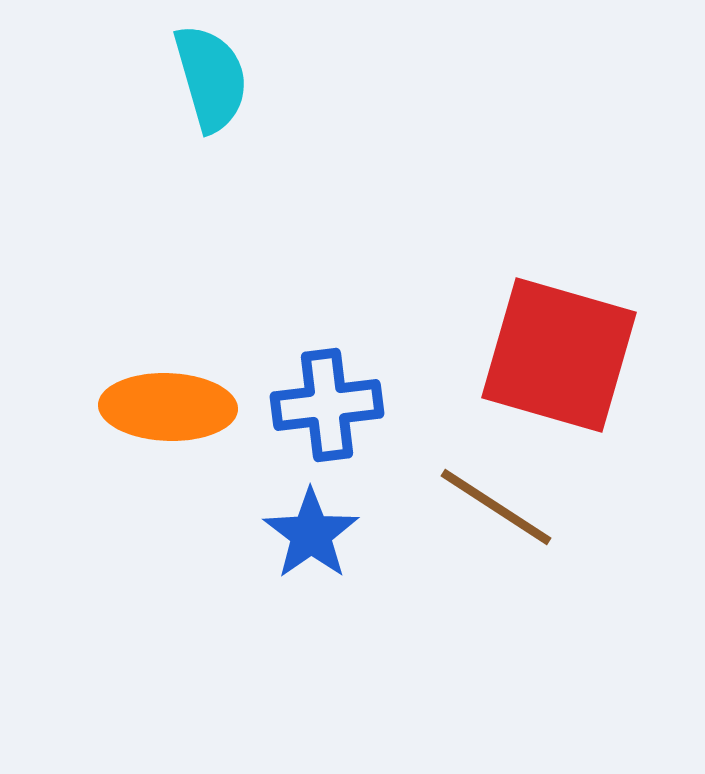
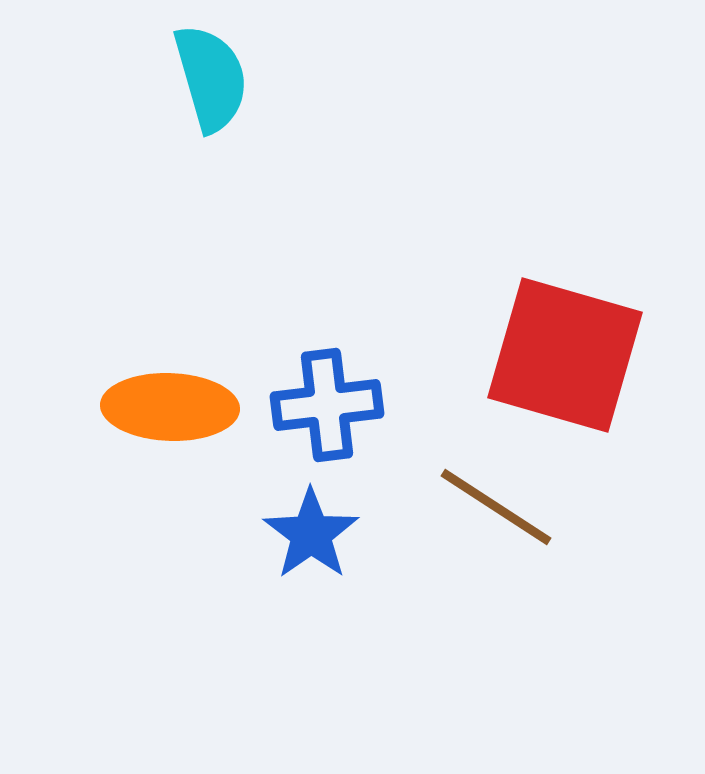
red square: moved 6 px right
orange ellipse: moved 2 px right
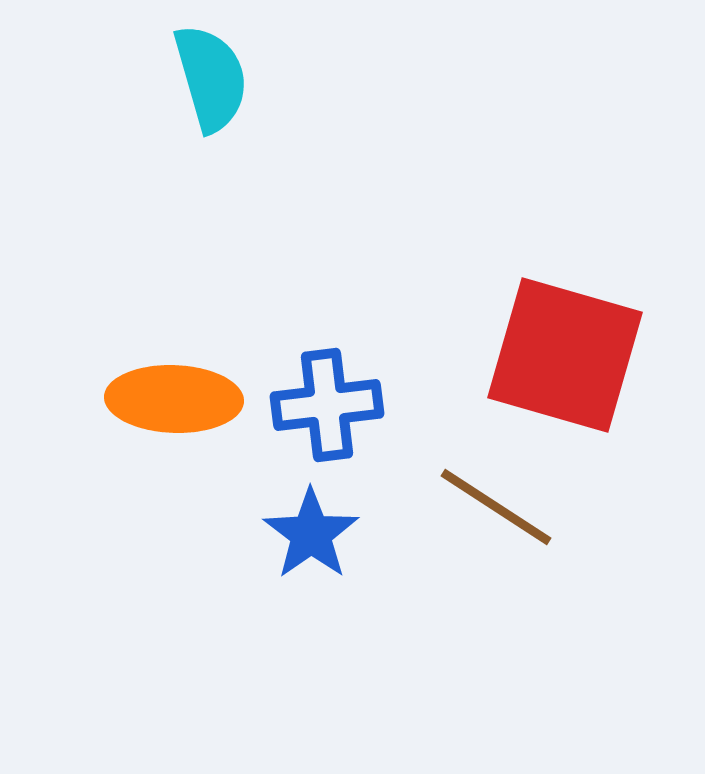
orange ellipse: moved 4 px right, 8 px up
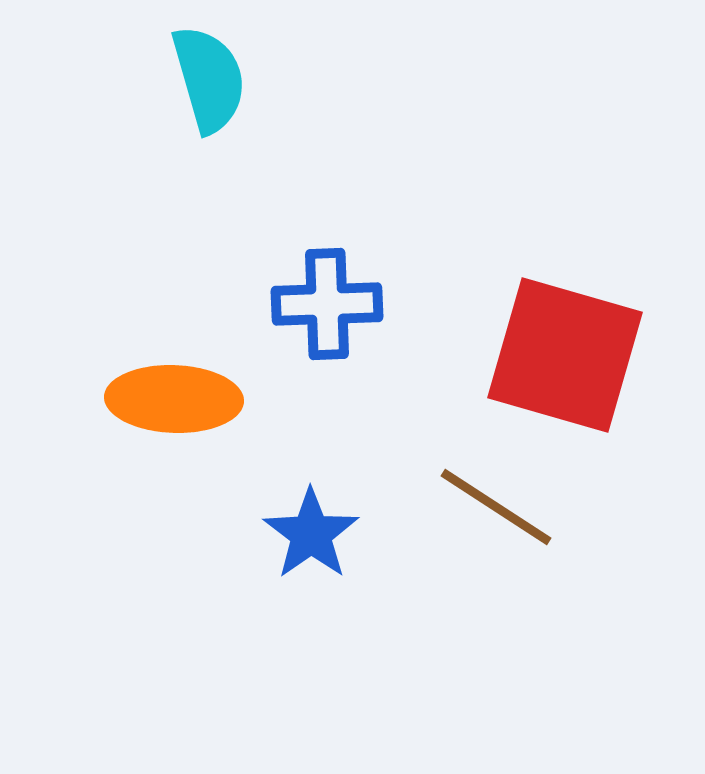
cyan semicircle: moved 2 px left, 1 px down
blue cross: moved 101 px up; rotated 5 degrees clockwise
